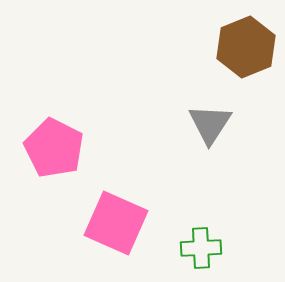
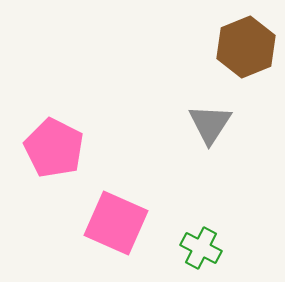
green cross: rotated 30 degrees clockwise
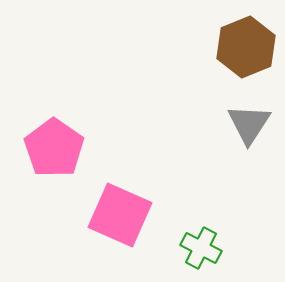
gray triangle: moved 39 px right
pink pentagon: rotated 8 degrees clockwise
pink square: moved 4 px right, 8 px up
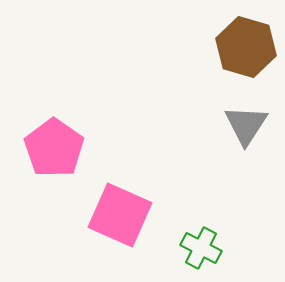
brown hexagon: rotated 22 degrees counterclockwise
gray triangle: moved 3 px left, 1 px down
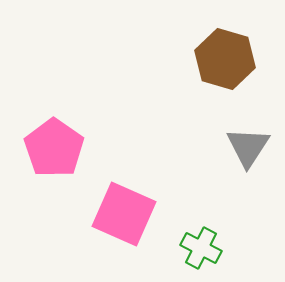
brown hexagon: moved 21 px left, 12 px down
gray triangle: moved 2 px right, 22 px down
pink square: moved 4 px right, 1 px up
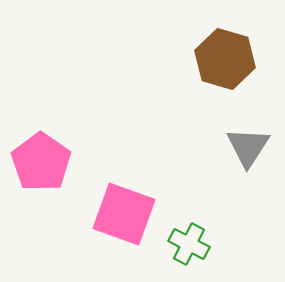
pink pentagon: moved 13 px left, 14 px down
pink square: rotated 4 degrees counterclockwise
green cross: moved 12 px left, 4 px up
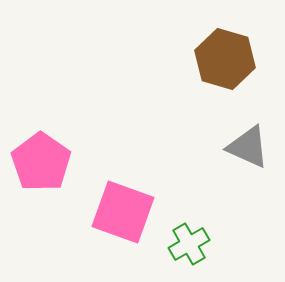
gray triangle: rotated 39 degrees counterclockwise
pink square: moved 1 px left, 2 px up
green cross: rotated 33 degrees clockwise
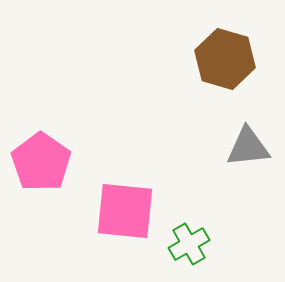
gray triangle: rotated 30 degrees counterclockwise
pink square: moved 2 px right, 1 px up; rotated 14 degrees counterclockwise
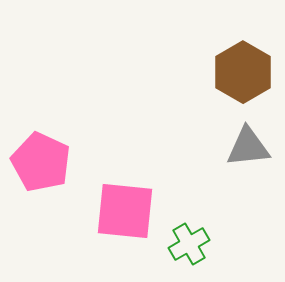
brown hexagon: moved 18 px right, 13 px down; rotated 14 degrees clockwise
pink pentagon: rotated 10 degrees counterclockwise
